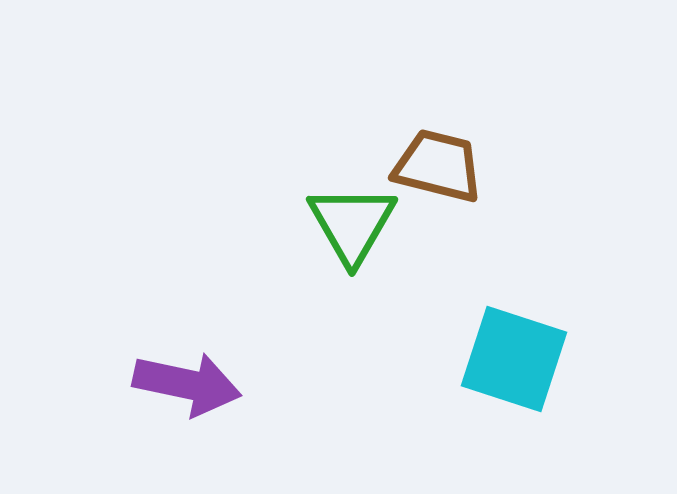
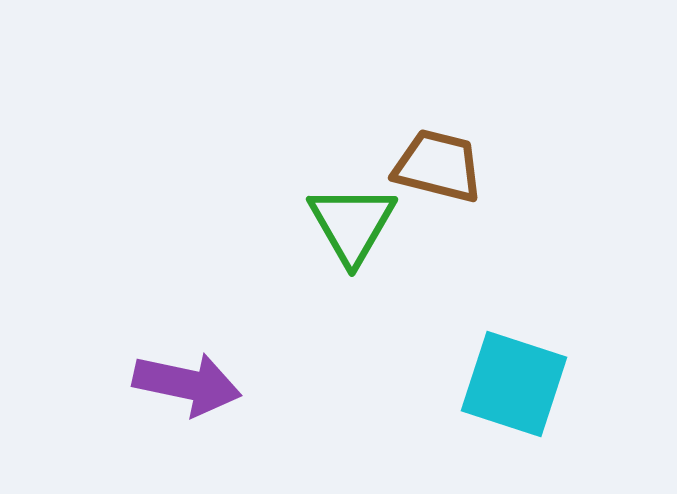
cyan square: moved 25 px down
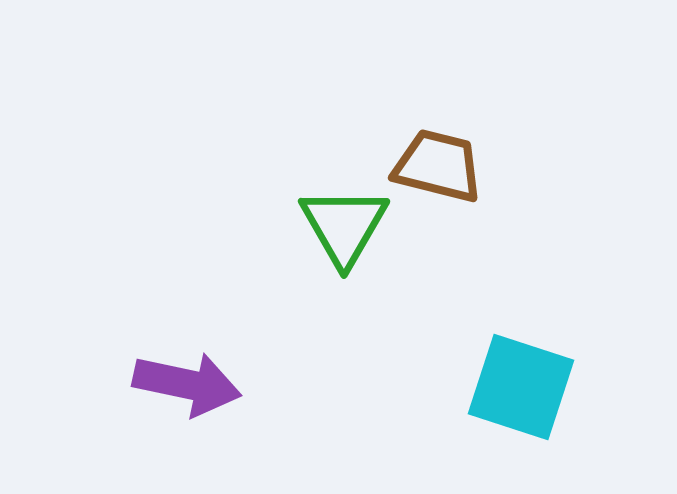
green triangle: moved 8 px left, 2 px down
cyan square: moved 7 px right, 3 px down
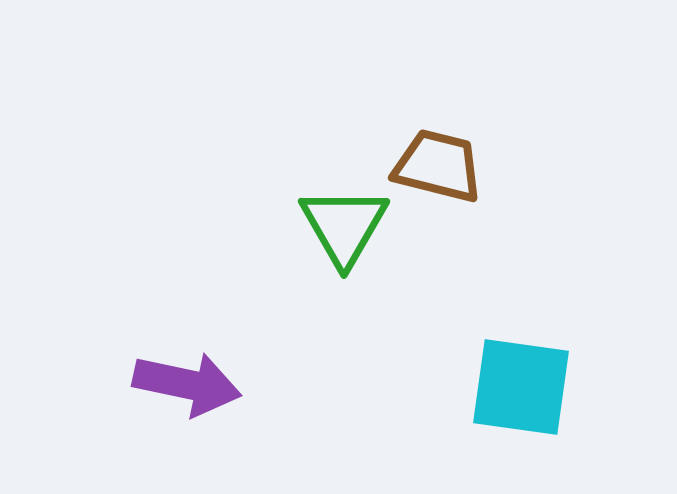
cyan square: rotated 10 degrees counterclockwise
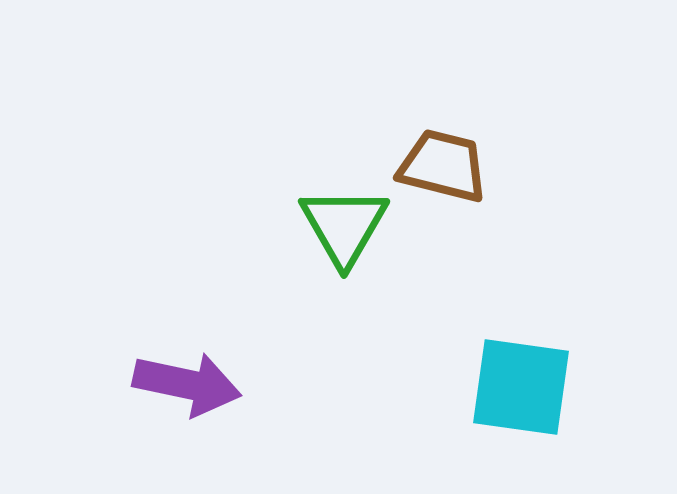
brown trapezoid: moved 5 px right
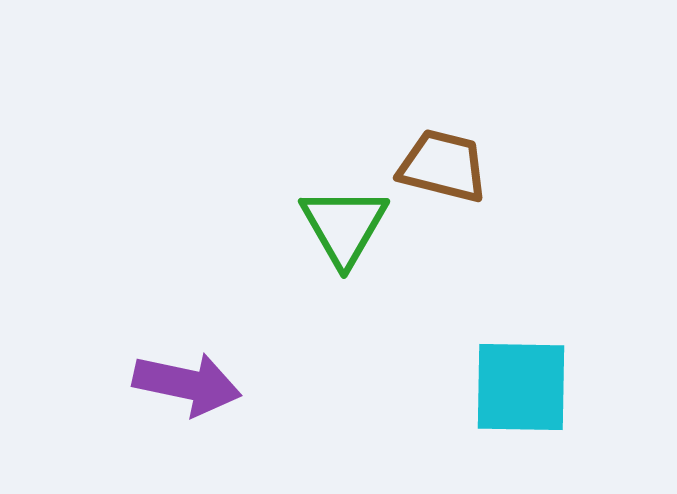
cyan square: rotated 7 degrees counterclockwise
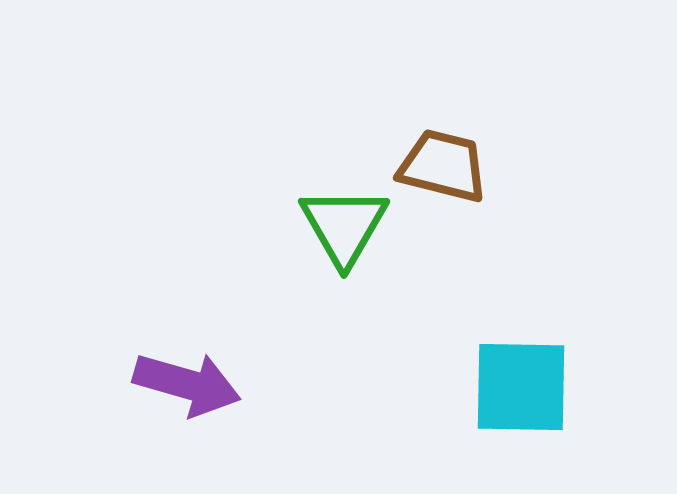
purple arrow: rotated 4 degrees clockwise
